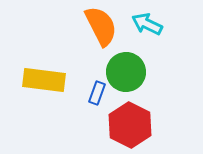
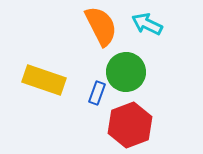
yellow rectangle: rotated 12 degrees clockwise
red hexagon: rotated 12 degrees clockwise
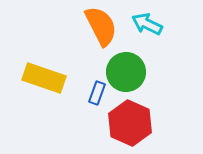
yellow rectangle: moved 2 px up
red hexagon: moved 2 px up; rotated 15 degrees counterclockwise
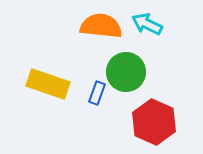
orange semicircle: rotated 57 degrees counterclockwise
yellow rectangle: moved 4 px right, 6 px down
red hexagon: moved 24 px right, 1 px up
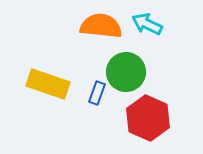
red hexagon: moved 6 px left, 4 px up
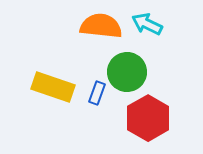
green circle: moved 1 px right
yellow rectangle: moved 5 px right, 3 px down
red hexagon: rotated 6 degrees clockwise
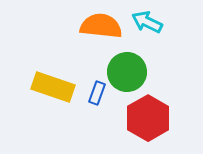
cyan arrow: moved 2 px up
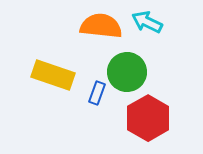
yellow rectangle: moved 12 px up
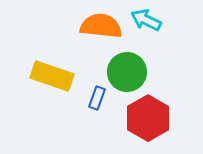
cyan arrow: moved 1 px left, 2 px up
yellow rectangle: moved 1 px left, 1 px down
blue rectangle: moved 5 px down
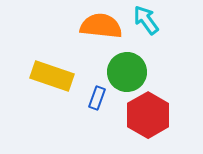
cyan arrow: rotated 28 degrees clockwise
red hexagon: moved 3 px up
